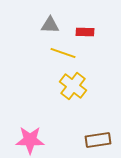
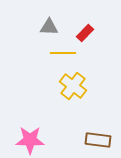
gray triangle: moved 1 px left, 2 px down
red rectangle: moved 1 px down; rotated 48 degrees counterclockwise
yellow line: rotated 20 degrees counterclockwise
brown rectangle: rotated 15 degrees clockwise
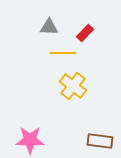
brown rectangle: moved 2 px right, 1 px down
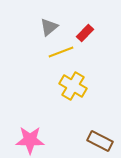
gray triangle: rotated 42 degrees counterclockwise
yellow line: moved 2 px left, 1 px up; rotated 20 degrees counterclockwise
yellow cross: rotated 8 degrees counterclockwise
brown rectangle: rotated 20 degrees clockwise
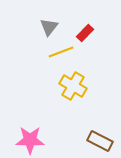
gray triangle: rotated 12 degrees counterclockwise
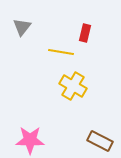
gray triangle: moved 27 px left
red rectangle: rotated 30 degrees counterclockwise
yellow line: rotated 30 degrees clockwise
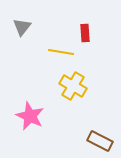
red rectangle: rotated 18 degrees counterclockwise
pink star: moved 24 px up; rotated 24 degrees clockwise
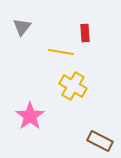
pink star: rotated 12 degrees clockwise
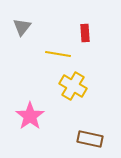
yellow line: moved 3 px left, 2 px down
brown rectangle: moved 10 px left, 2 px up; rotated 15 degrees counterclockwise
